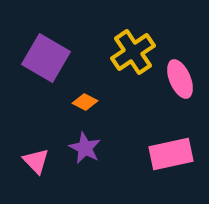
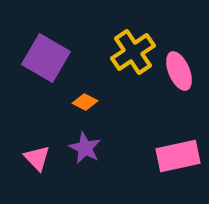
pink ellipse: moved 1 px left, 8 px up
pink rectangle: moved 7 px right, 2 px down
pink triangle: moved 1 px right, 3 px up
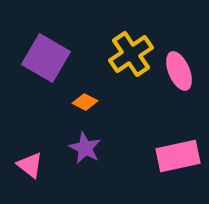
yellow cross: moved 2 px left, 2 px down
pink triangle: moved 7 px left, 7 px down; rotated 8 degrees counterclockwise
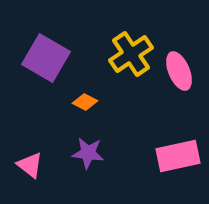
purple star: moved 3 px right, 5 px down; rotated 20 degrees counterclockwise
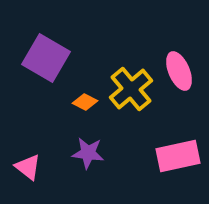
yellow cross: moved 35 px down; rotated 6 degrees counterclockwise
pink triangle: moved 2 px left, 2 px down
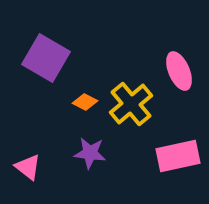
yellow cross: moved 15 px down
purple star: moved 2 px right
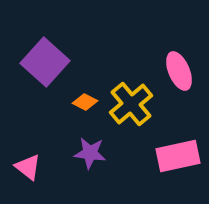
purple square: moved 1 px left, 4 px down; rotated 12 degrees clockwise
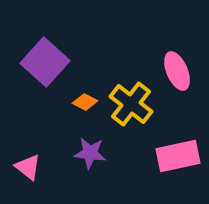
pink ellipse: moved 2 px left
yellow cross: rotated 12 degrees counterclockwise
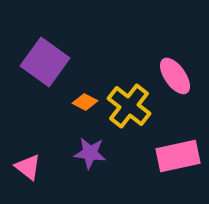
purple square: rotated 6 degrees counterclockwise
pink ellipse: moved 2 px left, 5 px down; rotated 12 degrees counterclockwise
yellow cross: moved 2 px left, 2 px down
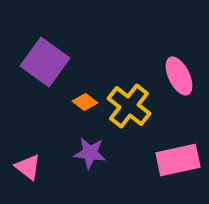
pink ellipse: moved 4 px right; rotated 9 degrees clockwise
orange diamond: rotated 10 degrees clockwise
pink rectangle: moved 4 px down
